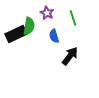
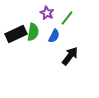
green line: moved 6 px left; rotated 56 degrees clockwise
green semicircle: moved 4 px right, 6 px down
blue semicircle: rotated 136 degrees counterclockwise
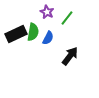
purple star: moved 1 px up
blue semicircle: moved 6 px left, 2 px down
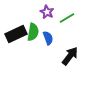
green line: rotated 21 degrees clockwise
blue semicircle: rotated 48 degrees counterclockwise
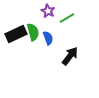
purple star: moved 1 px right, 1 px up
green semicircle: rotated 24 degrees counterclockwise
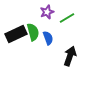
purple star: moved 1 px left, 1 px down; rotated 24 degrees clockwise
black arrow: rotated 18 degrees counterclockwise
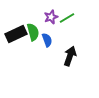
purple star: moved 4 px right, 5 px down
blue semicircle: moved 1 px left, 2 px down
